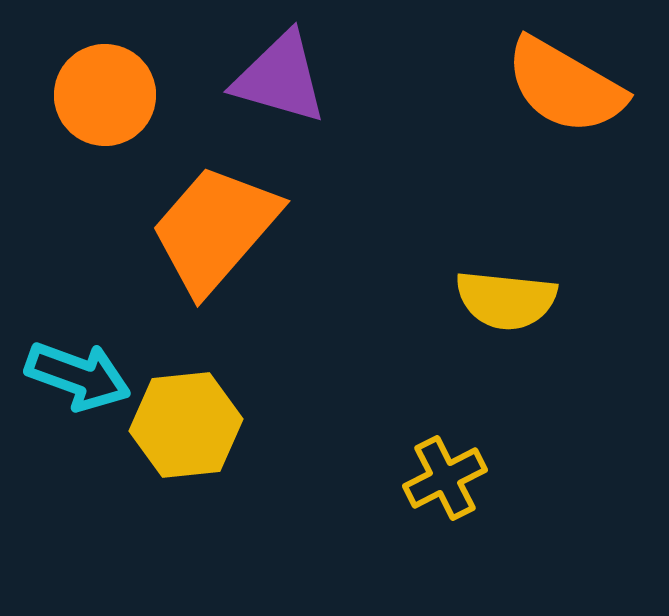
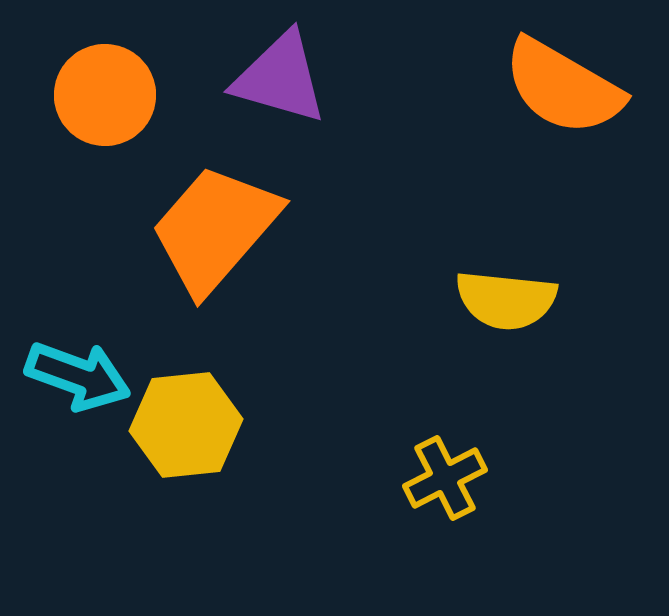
orange semicircle: moved 2 px left, 1 px down
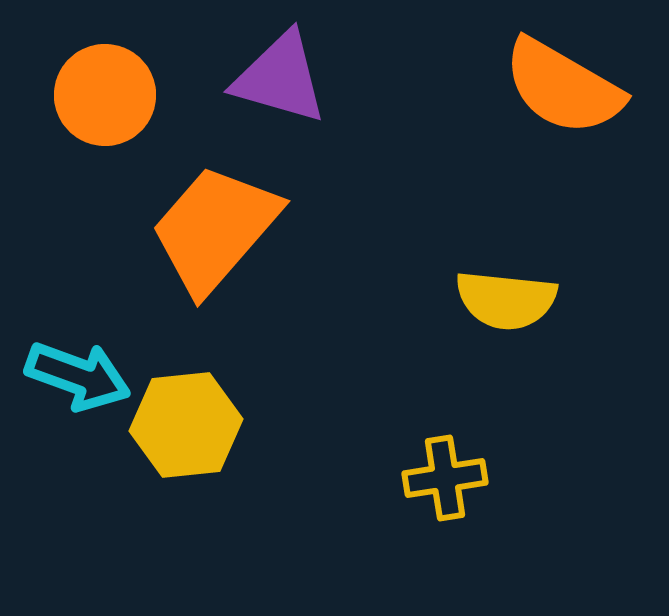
yellow cross: rotated 18 degrees clockwise
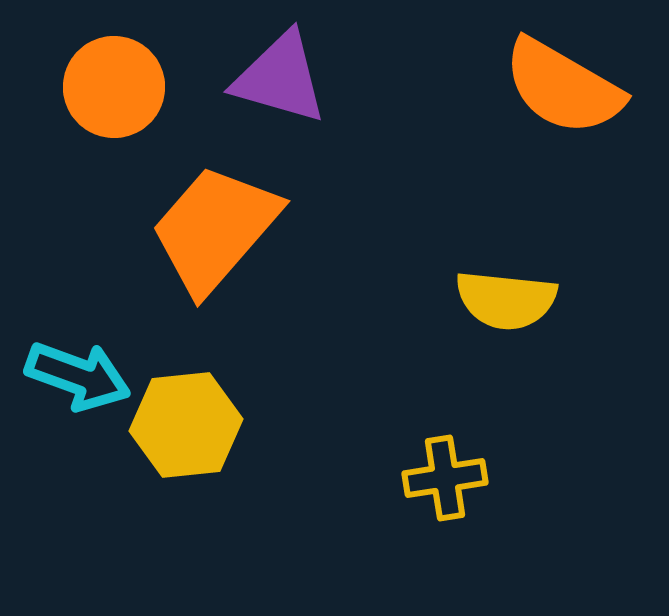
orange circle: moved 9 px right, 8 px up
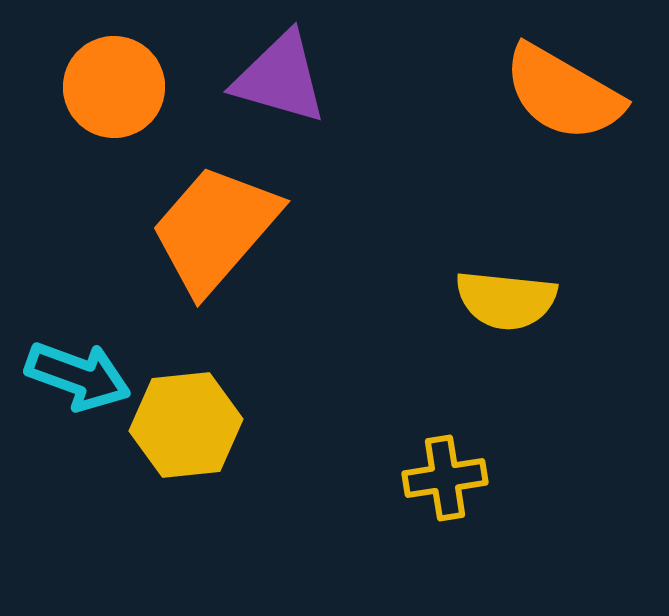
orange semicircle: moved 6 px down
